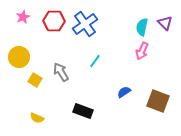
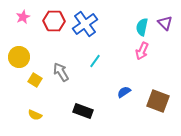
yellow semicircle: moved 2 px left, 3 px up
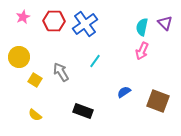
yellow semicircle: rotated 16 degrees clockwise
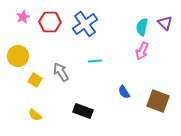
red hexagon: moved 4 px left, 1 px down
yellow circle: moved 1 px left, 1 px up
cyan line: rotated 48 degrees clockwise
blue semicircle: rotated 88 degrees counterclockwise
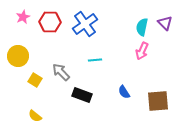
cyan line: moved 1 px up
gray arrow: rotated 12 degrees counterclockwise
brown square: rotated 25 degrees counterclockwise
black rectangle: moved 1 px left, 16 px up
yellow semicircle: moved 1 px down
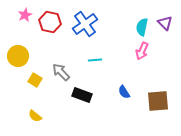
pink star: moved 2 px right, 2 px up
red hexagon: rotated 10 degrees clockwise
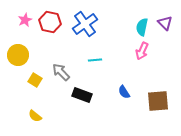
pink star: moved 5 px down
yellow circle: moved 1 px up
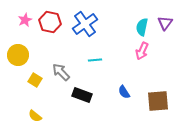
purple triangle: rotated 21 degrees clockwise
